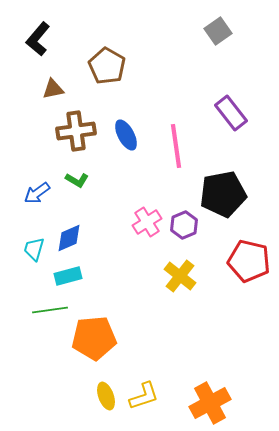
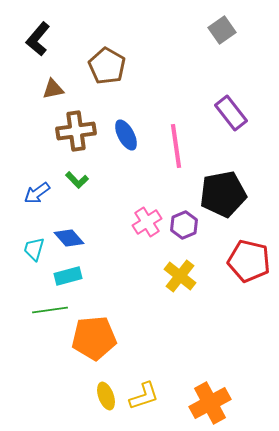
gray square: moved 4 px right, 1 px up
green L-shape: rotated 15 degrees clockwise
blue diamond: rotated 72 degrees clockwise
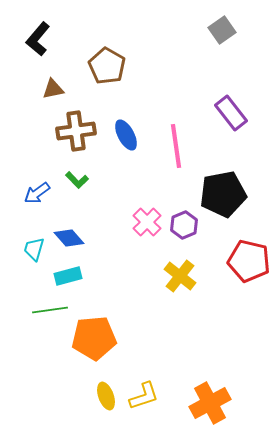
pink cross: rotated 12 degrees counterclockwise
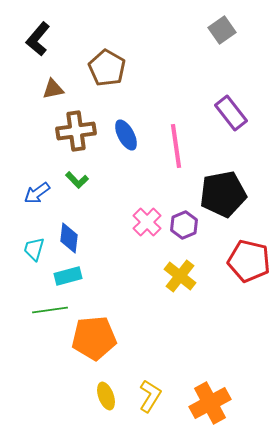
brown pentagon: moved 2 px down
blue diamond: rotated 48 degrees clockwise
yellow L-shape: moved 6 px right; rotated 40 degrees counterclockwise
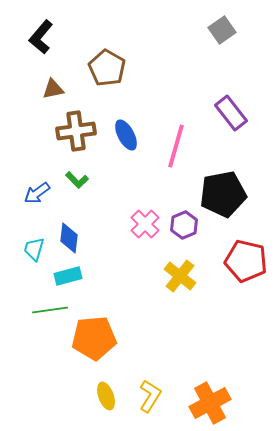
black L-shape: moved 3 px right, 2 px up
pink line: rotated 24 degrees clockwise
pink cross: moved 2 px left, 2 px down
red pentagon: moved 3 px left
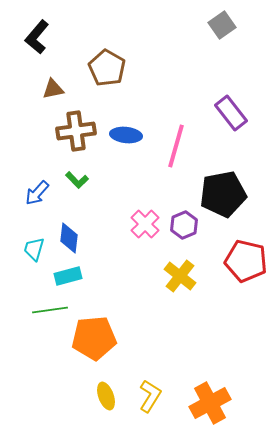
gray square: moved 5 px up
black L-shape: moved 4 px left
blue ellipse: rotated 56 degrees counterclockwise
blue arrow: rotated 12 degrees counterclockwise
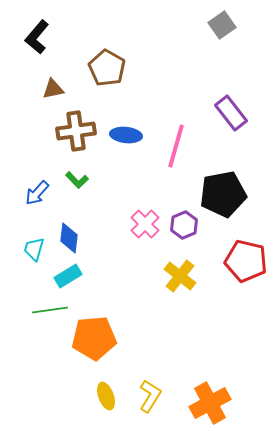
cyan rectangle: rotated 16 degrees counterclockwise
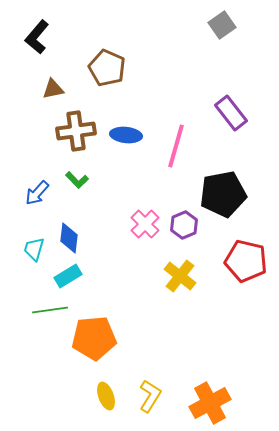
brown pentagon: rotated 6 degrees counterclockwise
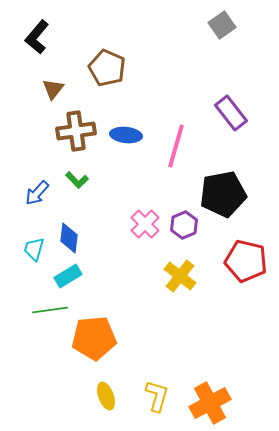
brown triangle: rotated 40 degrees counterclockwise
yellow L-shape: moved 7 px right; rotated 16 degrees counterclockwise
